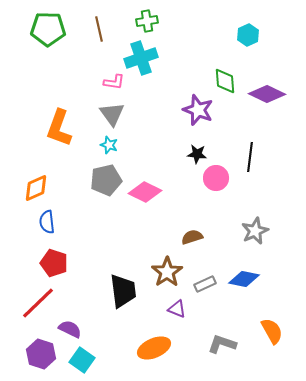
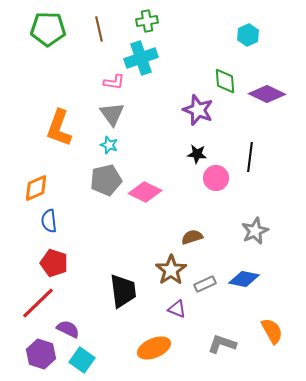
blue semicircle: moved 2 px right, 1 px up
brown star: moved 4 px right, 2 px up
purple semicircle: moved 2 px left
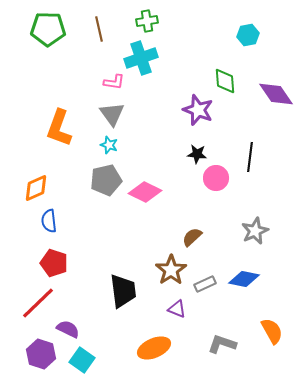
cyan hexagon: rotated 15 degrees clockwise
purple diamond: moved 9 px right; rotated 30 degrees clockwise
brown semicircle: rotated 25 degrees counterclockwise
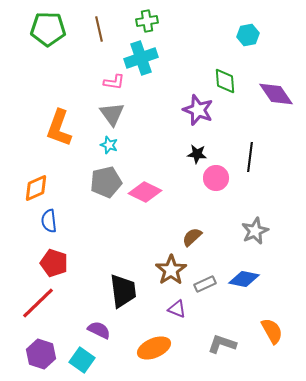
gray pentagon: moved 2 px down
purple semicircle: moved 31 px right, 1 px down
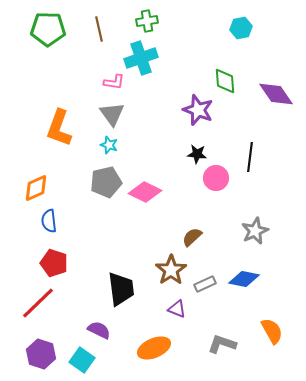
cyan hexagon: moved 7 px left, 7 px up
black trapezoid: moved 2 px left, 2 px up
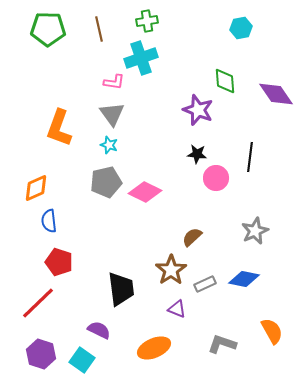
red pentagon: moved 5 px right, 1 px up
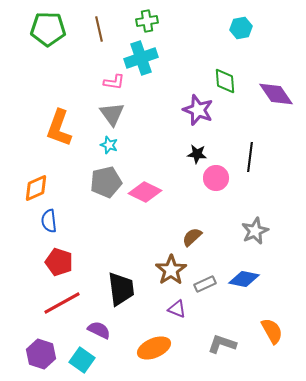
red line: moved 24 px right; rotated 15 degrees clockwise
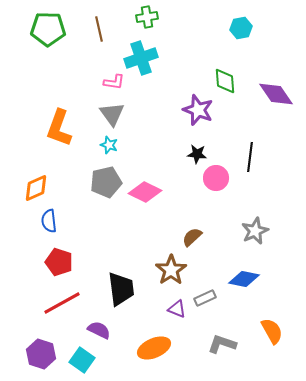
green cross: moved 4 px up
gray rectangle: moved 14 px down
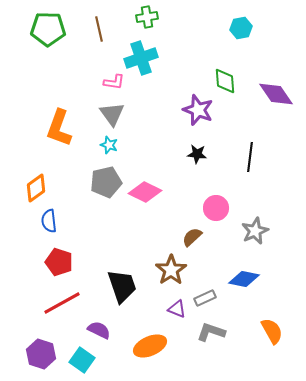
pink circle: moved 30 px down
orange diamond: rotated 12 degrees counterclockwise
black trapezoid: moved 1 px right, 3 px up; rotated 12 degrees counterclockwise
gray L-shape: moved 11 px left, 12 px up
orange ellipse: moved 4 px left, 2 px up
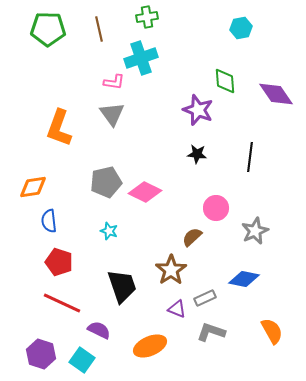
cyan star: moved 86 px down
orange diamond: moved 3 px left, 1 px up; rotated 28 degrees clockwise
red line: rotated 54 degrees clockwise
